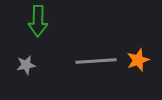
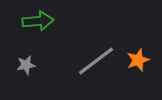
green arrow: rotated 96 degrees counterclockwise
gray line: rotated 33 degrees counterclockwise
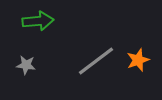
gray star: rotated 18 degrees clockwise
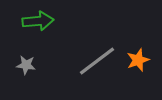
gray line: moved 1 px right
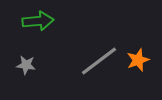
gray line: moved 2 px right
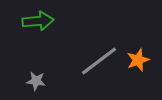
gray star: moved 10 px right, 16 px down
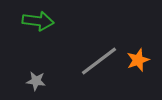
green arrow: rotated 12 degrees clockwise
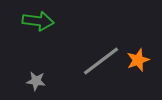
gray line: moved 2 px right
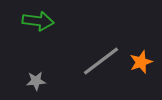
orange star: moved 3 px right, 2 px down
gray star: rotated 12 degrees counterclockwise
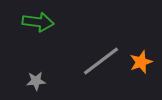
green arrow: moved 1 px down
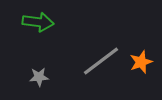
gray star: moved 3 px right, 4 px up
